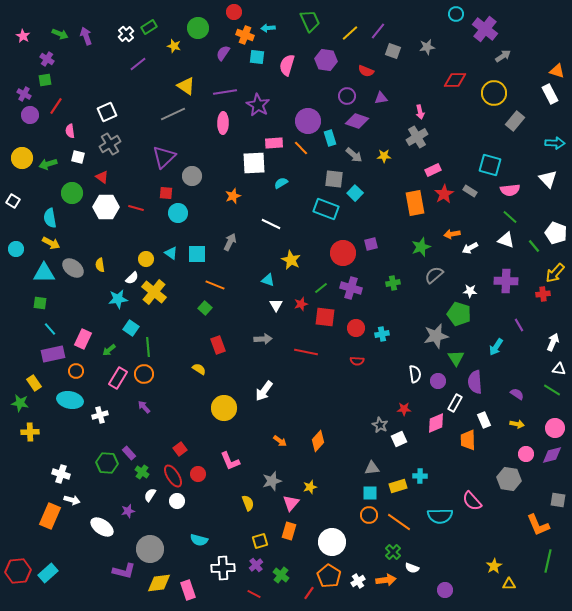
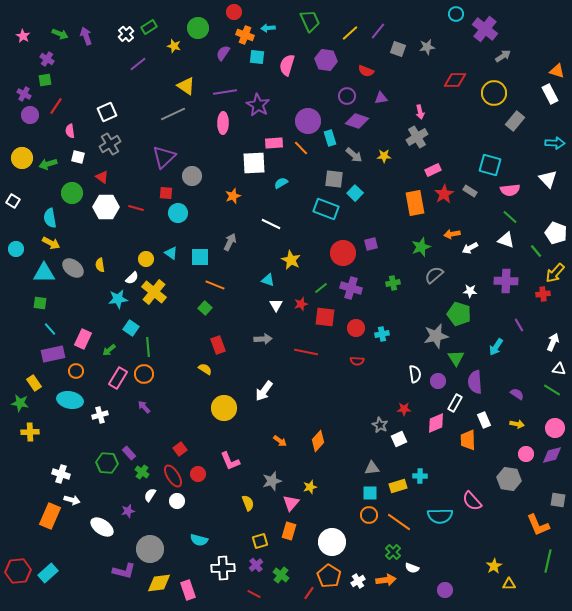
gray square at (393, 51): moved 5 px right, 2 px up
green line at (534, 246): moved 2 px right, 5 px down
cyan square at (197, 254): moved 3 px right, 3 px down
yellow semicircle at (199, 369): moved 6 px right
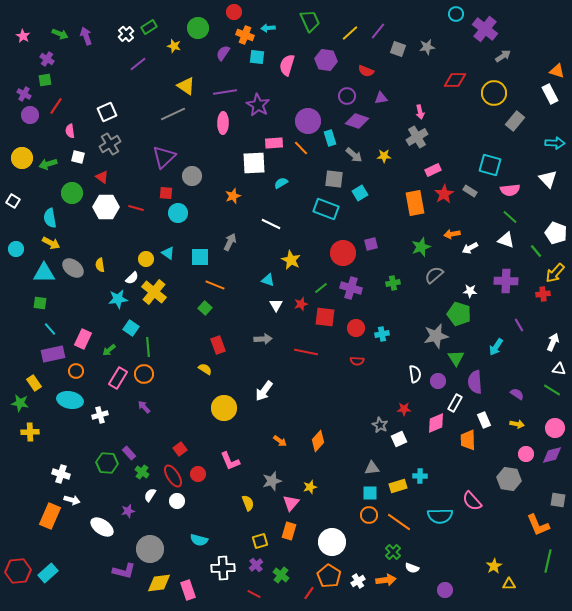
cyan square at (355, 193): moved 5 px right; rotated 14 degrees clockwise
cyan triangle at (171, 253): moved 3 px left
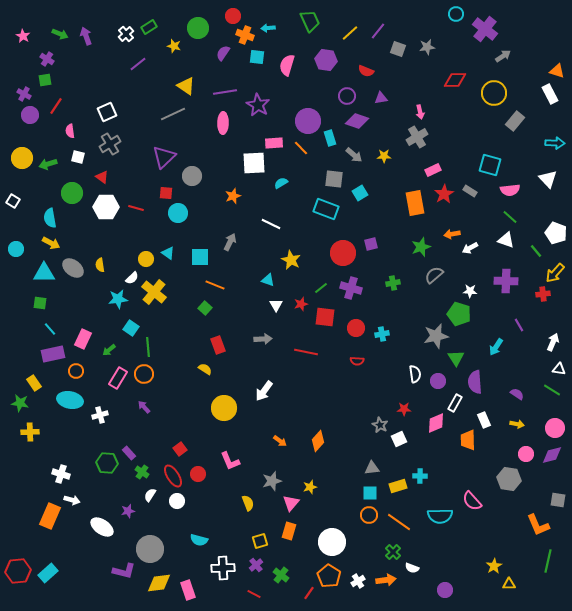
red circle at (234, 12): moved 1 px left, 4 px down
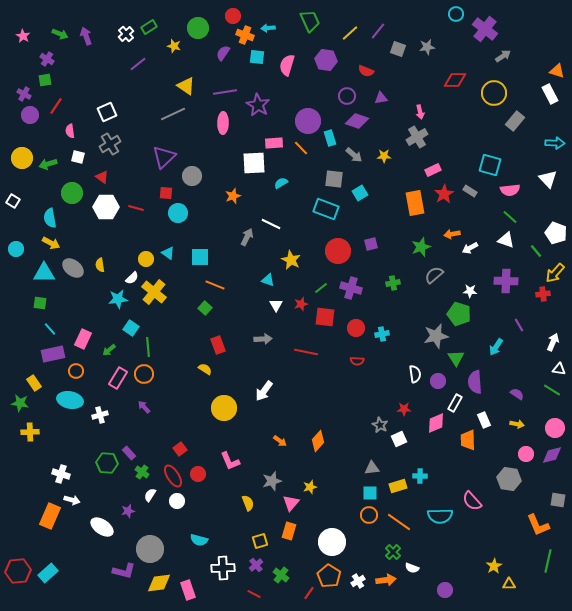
gray arrow at (230, 242): moved 17 px right, 5 px up
red circle at (343, 253): moved 5 px left, 2 px up
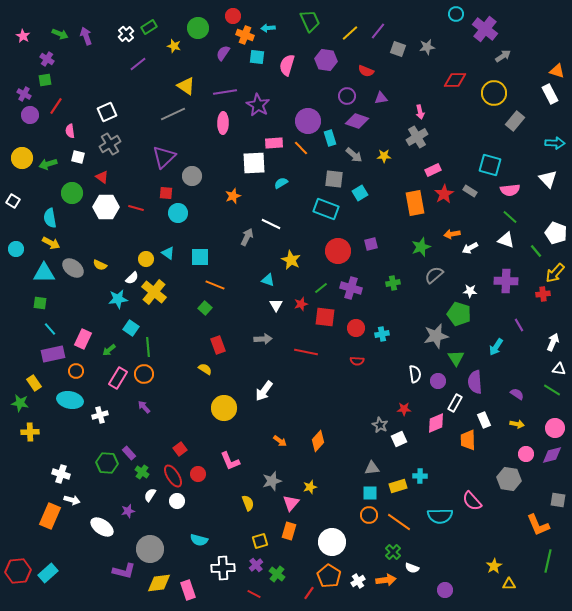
yellow semicircle at (100, 265): rotated 56 degrees counterclockwise
green cross at (281, 575): moved 4 px left, 1 px up
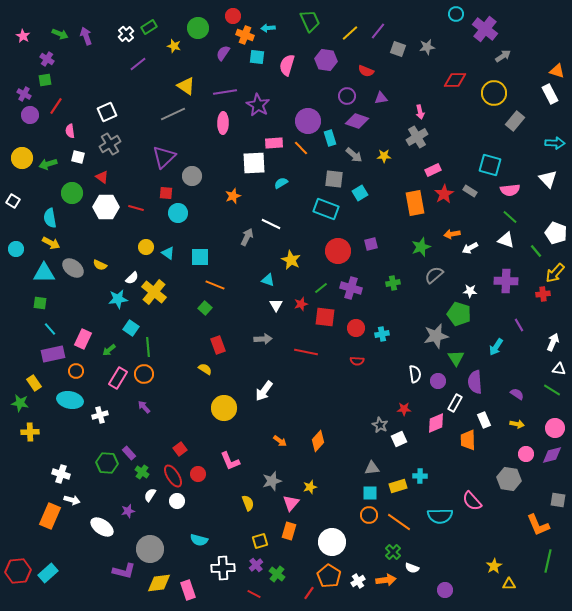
yellow circle at (146, 259): moved 12 px up
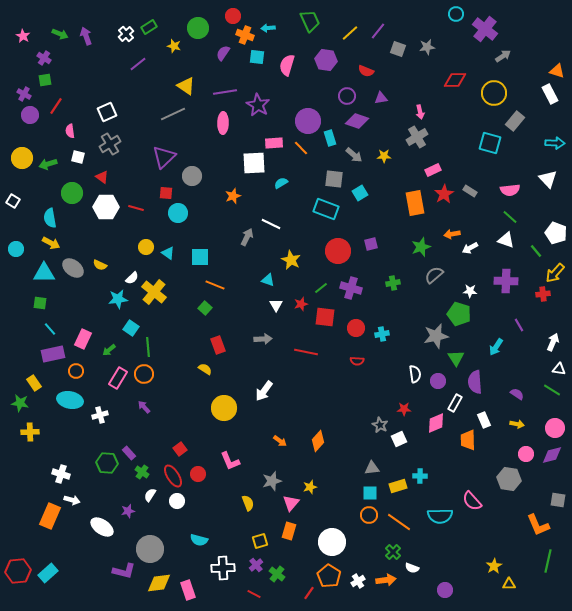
purple cross at (47, 59): moved 3 px left, 1 px up
cyan square at (490, 165): moved 22 px up
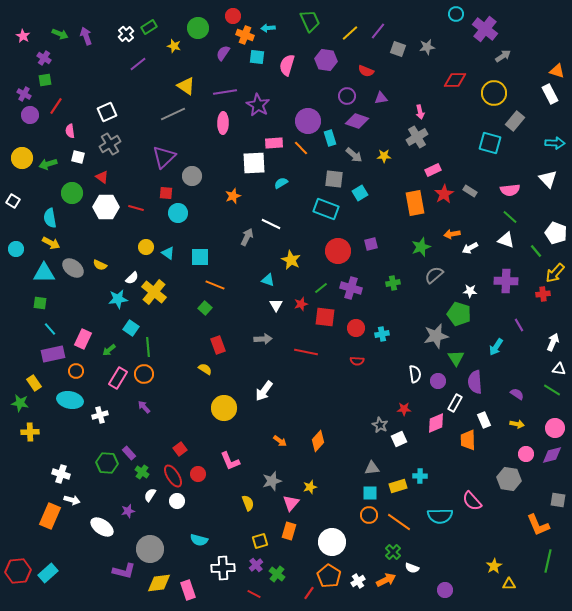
orange arrow at (386, 580): rotated 18 degrees counterclockwise
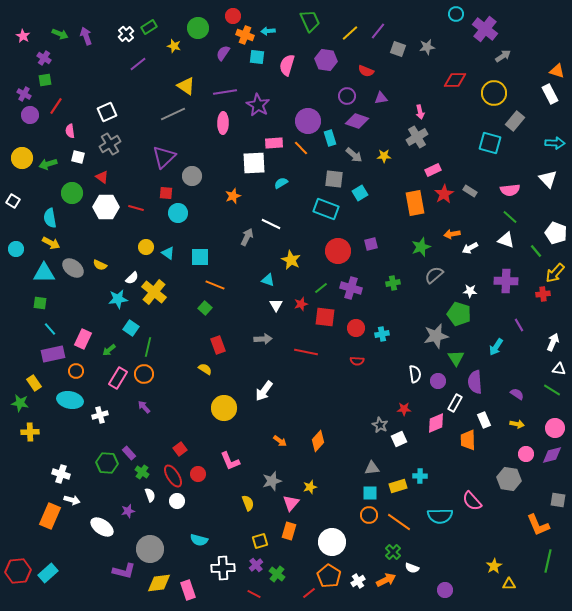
cyan arrow at (268, 28): moved 3 px down
green line at (148, 347): rotated 18 degrees clockwise
white semicircle at (150, 495): rotated 128 degrees clockwise
red line at (309, 593): rotated 16 degrees clockwise
